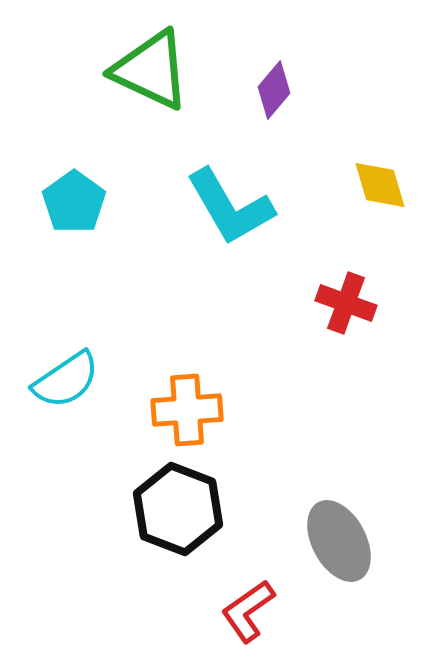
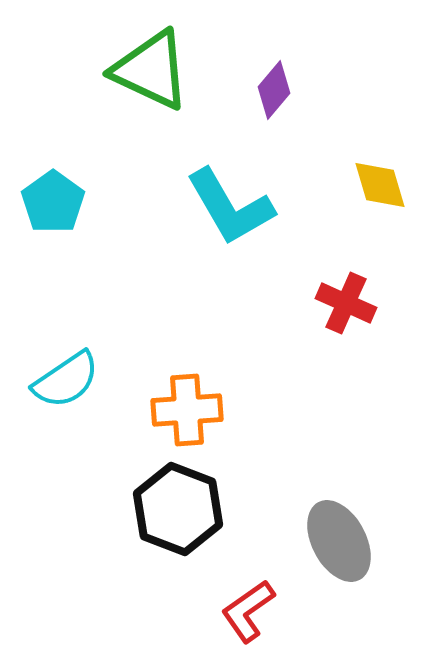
cyan pentagon: moved 21 px left
red cross: rotated 4 degrees clockwise
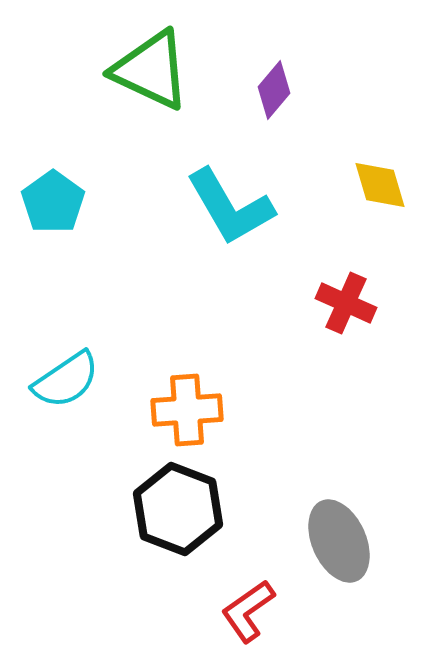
gray ellipse: rotated 4 degrees clockwise
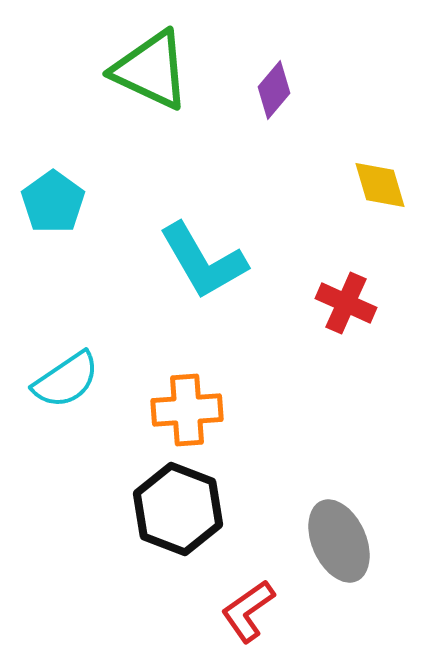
cyan L-shape: moved 27 px left, 54 px down
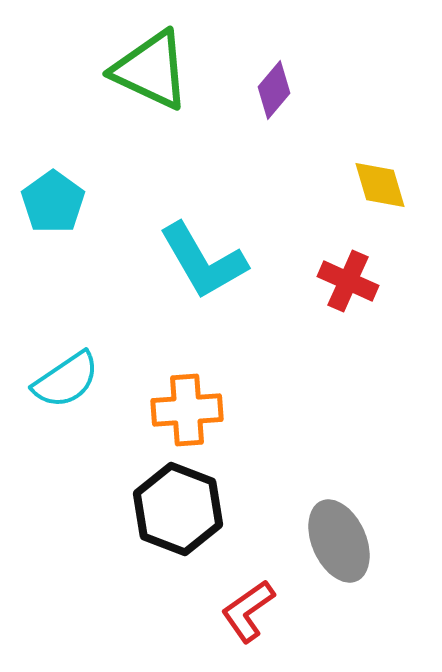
red cross: moved 2 px right, 22 px up
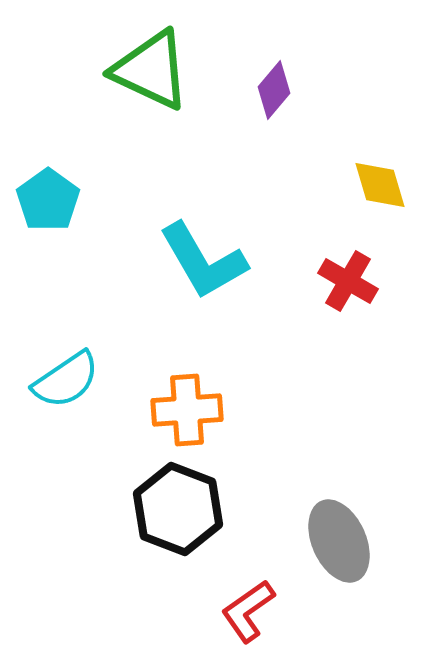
cyan pentagon: moved 5 px left, 2 px up
red cross: rotated 6 degrees clockwise
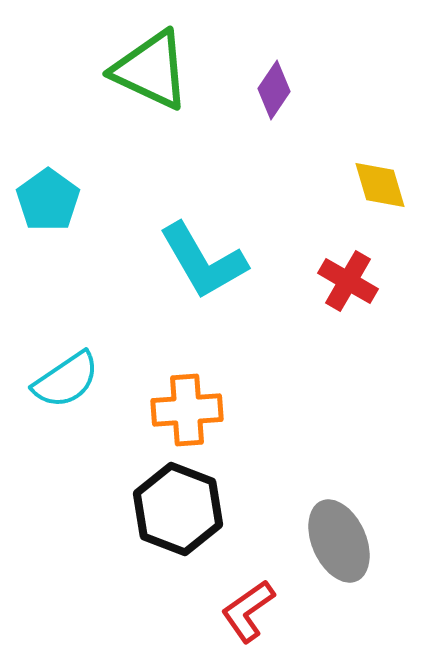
purple diamond: rotated 6 degrees counterclockwise
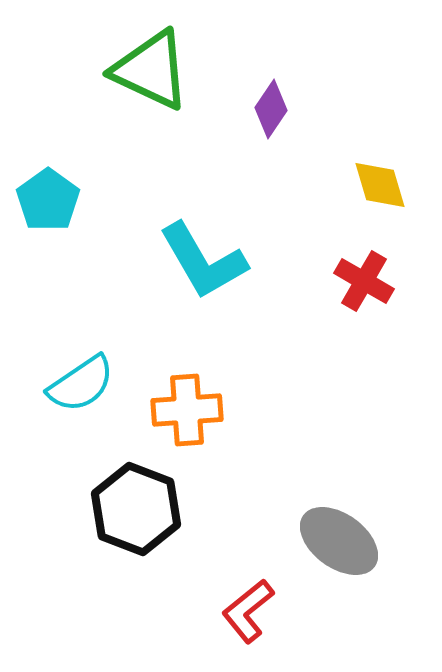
purple diamond: moved 3 px left, 19 px down
red cross: moved 16 px right
cyan semicircle: moved 15 px right, 4 px down
black hexagon: moved 42 px left
gray ellipse: rotated 30 degrees counterclockwise
red L-shape: rotated 4 degrees counterclockwise
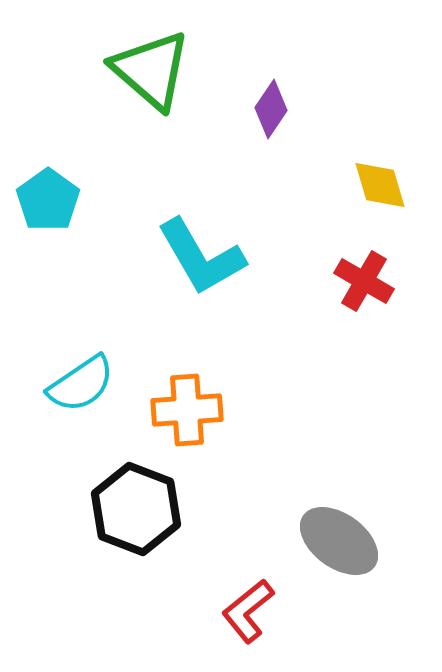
green triangle: rotated 16 degrees clockwise
cyan L-shape: moved 2 px left, 4 px up
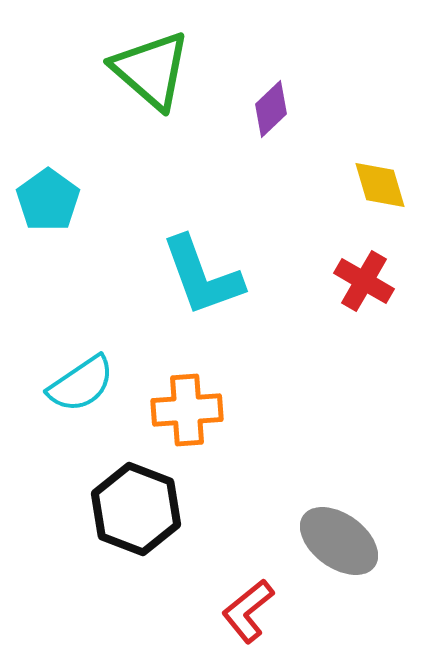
purple diamond: rotated 12 degrees clockwise
cyan L-shape: moved 1 px right, 19 px down; rotated 10 degrees clockwise
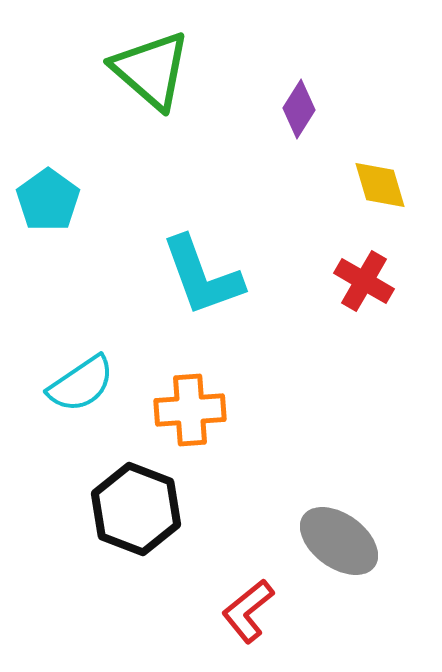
purple diamond: moved 28 px right; rotated 14 degrees counterclockwise
orange cross: moved 3 px right
